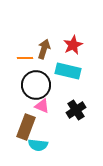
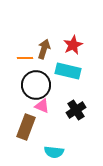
cyan semicircle: moved 16 px right, 7 px down
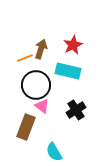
brown arrow: moved 3 px left
orange line: rotated 21 degrees counterclockwise
pink triangle: rotated 14 degrees clockwise
cyan semicircle: rotated 54 degrees clockwise
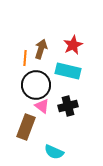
orange line: rotated 63 degrees counterclockwise
black cross: moved 8 px left, 4 px up; rotated 18 degrees clockwise
cyan semicircle: rotated 36 degrees counterclockwise
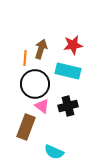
red star: rotated 18 degrees clockwise
black circle: moved 1 px left, 1 px up
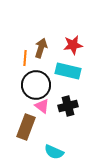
brown arrow: moved 1 px up
black circle: moved 1 px right, 1 px down
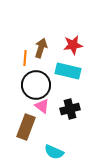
black cross: moved 2 px right, 3 px down
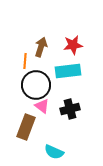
brown arrow: moved 1 px up
orange line: moved 3 px down
cyan rectangle: rotated 20 degrees counterclockwise
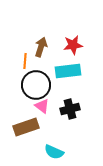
brown rectangle: rotated 50 degrees clockwise
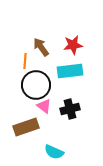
brown arrow: rotated 54 degrees counterclockwise
cyan rectangle: moved 2 px right
pink triangle: moved 2 px right
